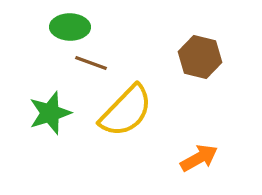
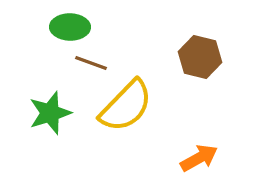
yellow semicircle: moved 5 px up
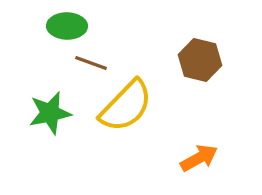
green ellipse: moved 3 px left, 1 px up
brown hexagon: moved 3 px down
green star: rotated 6 degrees clockwise
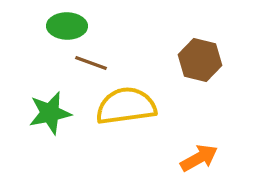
yellow semicircle: rotated 142 degrees counterclockwise
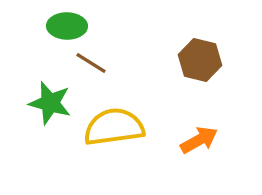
brown line: rotated 12 degrees clockwise
yellow semicircle: moved 12 px left, 21 px down
green star: moved 10 px up; rotated 27 degrees clockwise
orange arrow: moved 18 px up
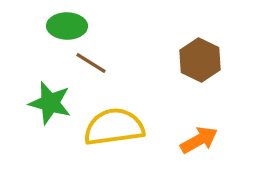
brown hexagon: rotated 12 degrees clockwise
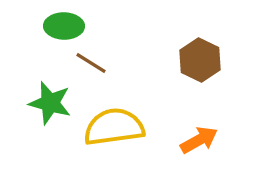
green ellipse: moved 3 px left
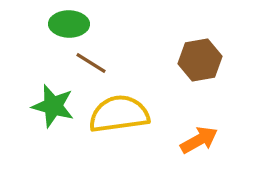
green ellipse: moved 5 px right, 2 px up
brown hexagon: rotated 24 degrees clockwise
green star: moved 3 px right, 3 px down
yellow semicircle: moved 5 px right, 13 px up
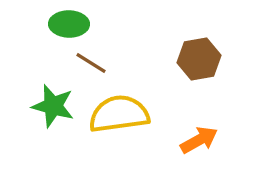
brown hexagon: moved 1 px left, 1 px up
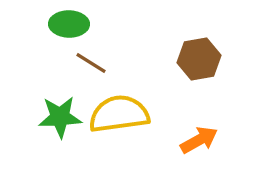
green star: moved 7 px right, 11 px down; rotated 18 degrees counterclockwise
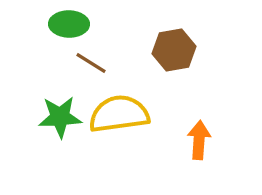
brown hexagon: moved 25 px left, 9 px up
orange arrow: rotated 57 degrees counterclockwise
